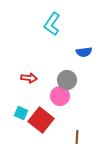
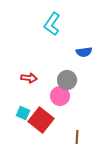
cyan square: moved 2 px right
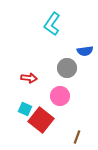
blue semicircle: moved 1 px right, 1 px up
gray circle: moved 12 px up
cyan square: moved 2 px right, 4 px up
brown line: rotated 16 degrees clockwise
